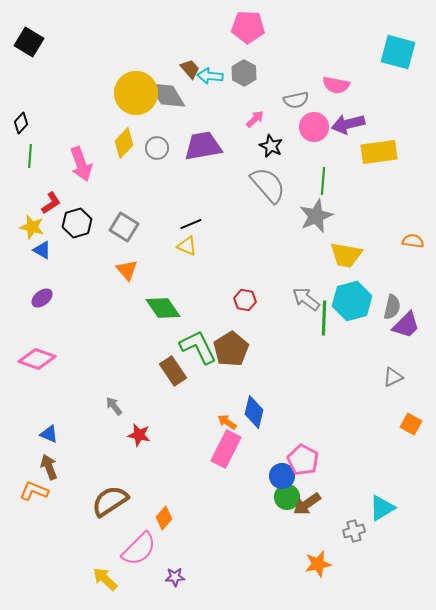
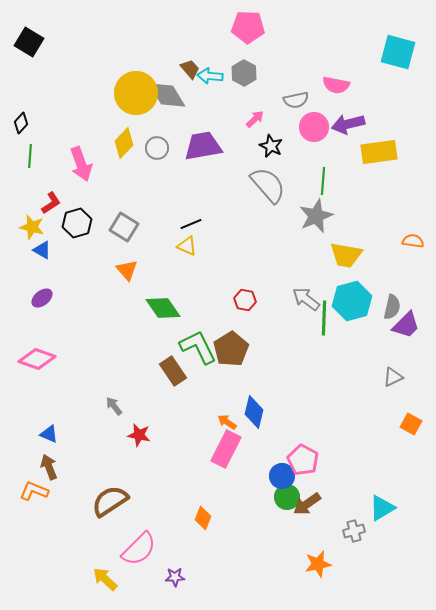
orange diamond at (164, 518): moved 39 px right; rotated 20 degrees counterclockwise
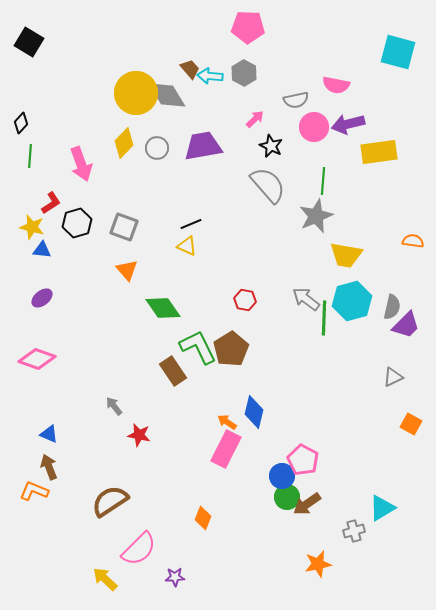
gray square at (124, 227): rotated 12 degrees counterclockwise
blue triangle at (42, 250): rotated 24 degrees counterclockwise
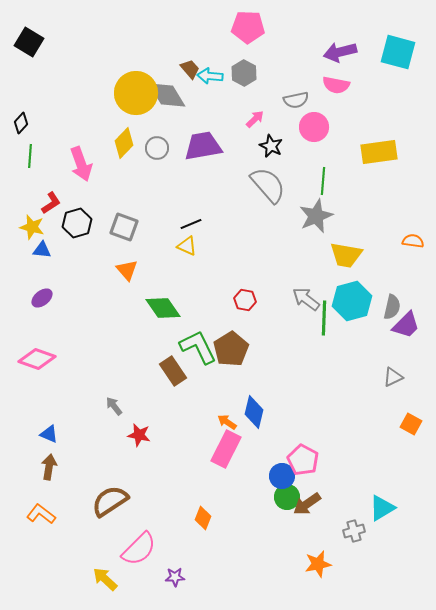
purple arrow at (348, 124): moved 8 px left, 72 px up
brown arrow at (49, 467): rotated 30 degrees clockwise
orange L-shape at (34, 491): moved 7 px right, 23 px down; rotated 16 degrees clockwise
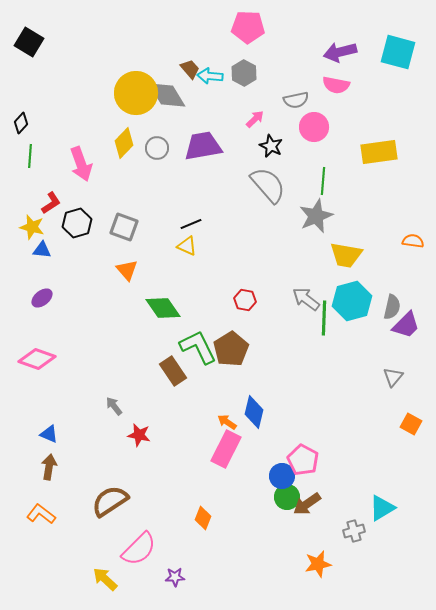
gray triangle at (393, 377): rotated 25 degrees counterclockwise
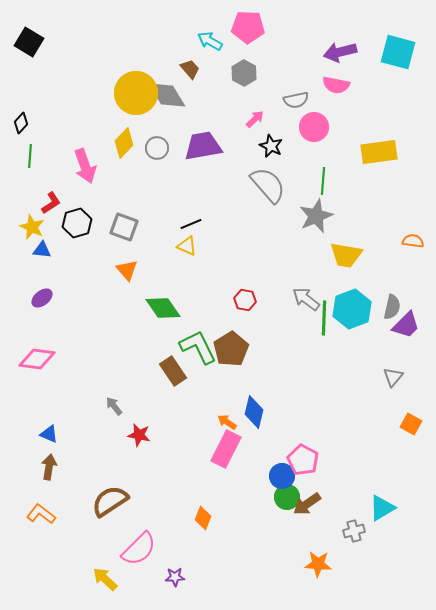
cyan arrow at (210, 76): moved 35 px up; rotated 25 degrees clockwise
pink arrow at (81, 164): moved 4 px right, 2 px down
yellow star at (32, 227): rotated 10 degrees clockwise
cyan hexagon at (352, 301): moved 8 px down; rotated 6 degrees counterclockwise
pink diamond at (37, 359): rotated 12 degrees counterclockwise
orange star at (318, 564): rotated 16 degrees clockwise
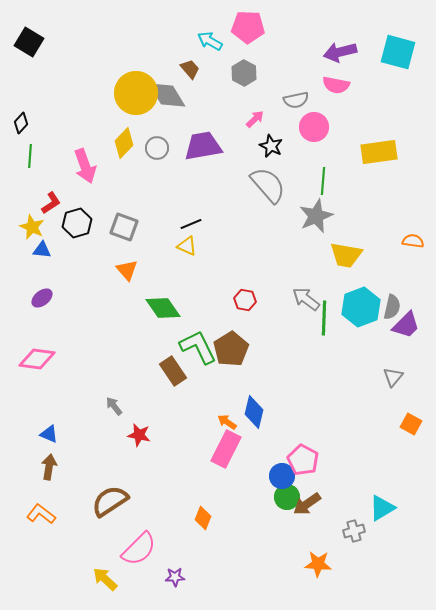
cyan hexagon at (352, 309): moved 9 px right, 2 px up
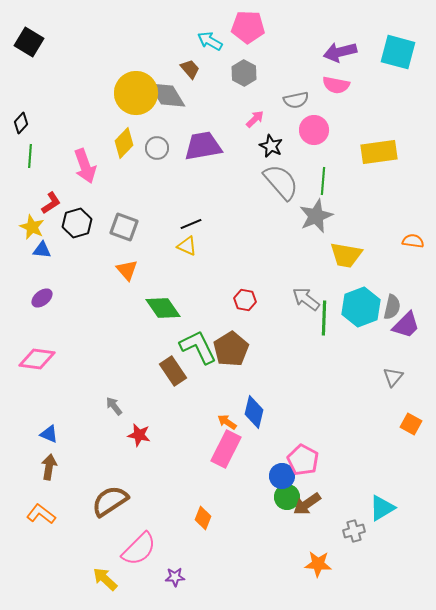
pink circle at (314, 127): moved 3 px down
gray semicircle at (268, 185): moved 13 px right, 3 px up
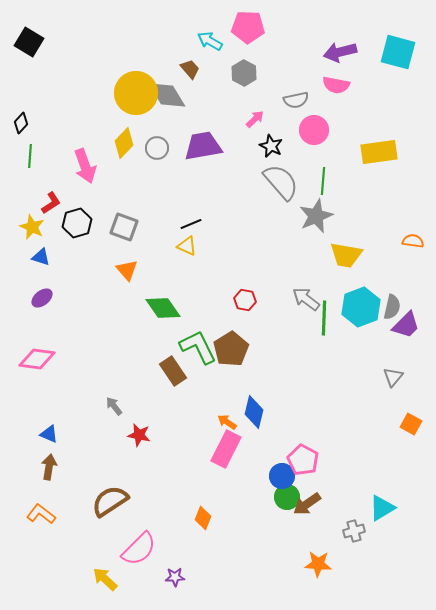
blue triangle at (42, 250): moved 1 px left, 7 px down; rotated 12 degrees clockwise
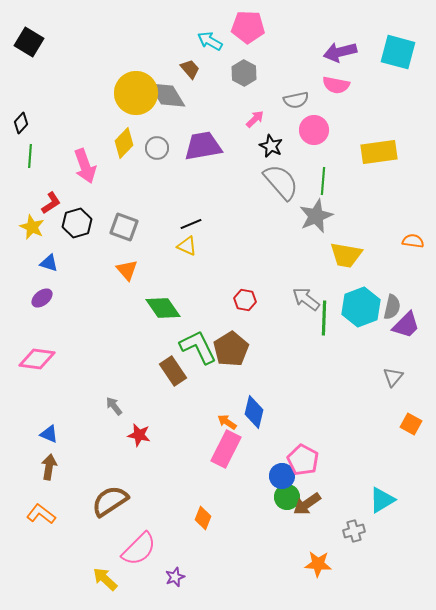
blue triangle at (41, 257): moved 8 px right, 6 px down
cyan triangle at (382, 508): moved 8 px up
purple star at (175, 577): rotated 18 degrees counterclockwise
